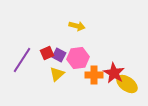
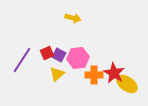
yellow arrow: moved 4 px left, 8 px up
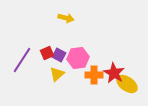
yellow arrow: moved 7 px left
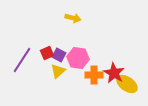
yellow arrow: moved 7 px right
pink hexagon: rotated 15 degrees clockwise
yellow triangle: moved 1 px right, 3 px up
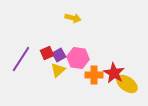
purple square: rotated 32 degrees clockwise
purple line: moved 1 px left, 1 px up
yellow triangle: moved 1 px up
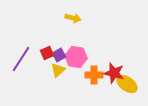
pink hexagon: moved 2 px left, 1 px up
red star: rotated 15 degrees counterclockwise
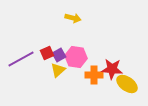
purple line: rotated 28 degrees clockwise
red star: moved 2 px left, 4 px up; rotated 10 degrees counterclockwise
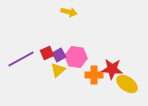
yellow arrow: moved 4 px left, 6 px up
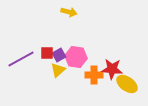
red square: rotated 24 degrees clockwise
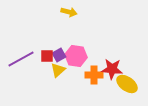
red square: moved 3 px down
pink hexagon: moved 1 px up
